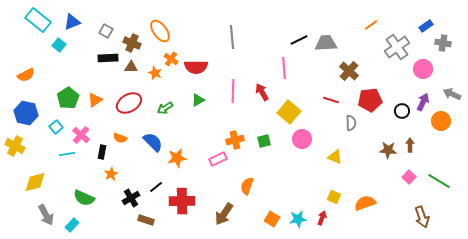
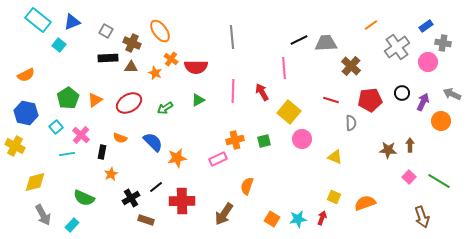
pink circle at (423, 69): moved 5 px right, 7 px up
brown cross at (349, 71): moved 2 px right, 5 px up
black circle at (402, 111): moved 18 px up
gray arrow at (46, 215): moved 3 px left
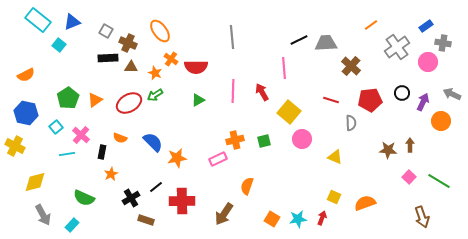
brown cross at (132, 43): moved 4 px left
green arrow at (165, 108): moved 10 px left, 13 px up
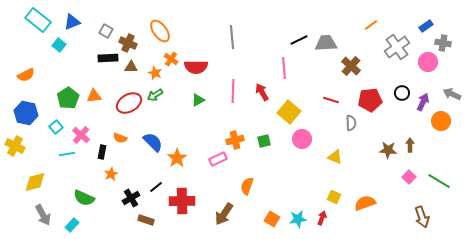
orange triangle at (95, 100): moved 1 px left, 4 px up; rotated 28 degrees clockwise
orange star at (177, 158): rotated 24 degrees counterclockwise
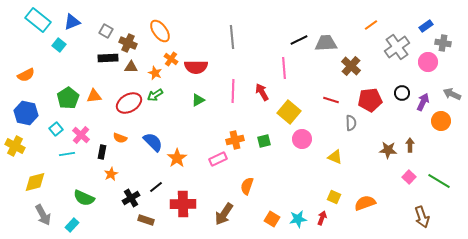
cyan square at (56, 127): moved 2 px down
red cross at (182, 201): moved 1 px right, 3 px down
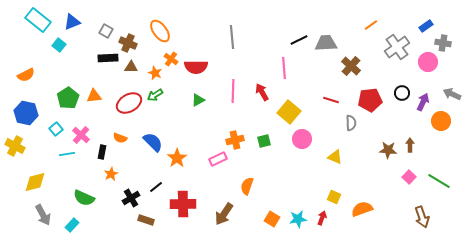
orange semicircle at (365, 203): moved 3 px left, 6 px down
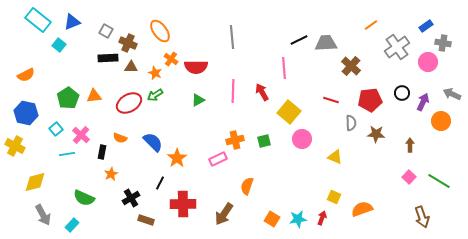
brown star at (388, 150): moved 12 px left, 16 px up
black line at (156, 187): moved 4 px right, 4 px up; rotated 24 degrees counterclockwise
